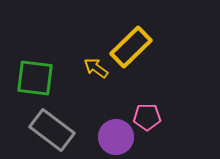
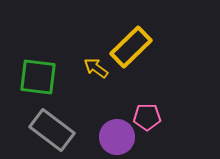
green square: moved 3 px right, 1 px up
purple circle: moved 1 px right
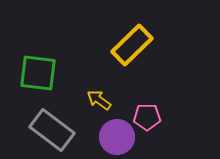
yellow rectangle: moved 1 px right, 2 px up
yellow arrow: moved 3 px right, 32 px down
green square: moved 4 px up
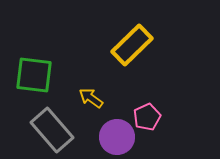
green square: moved 4 px left, 2 px down
yellow arrow: moved 8 px left, 2 px up
pink pentagon: rotated 24 degrees counterclockwise
gray rectangle: rotated 12 degrees clockwise
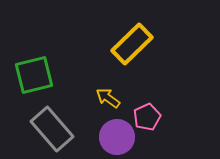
yellow rectangle: moved 1 px up
green square: rotated 21 degrees counterclockwise
yellow arrow: moved 17 px right
gray rectangle: moved 1 px up
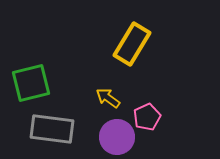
yellow rectangle: rotated 15 degrees counterclockwise
green square: moved 3 px left, 8 px down
gray rectangle: rotated 42 degrees counterclockwise
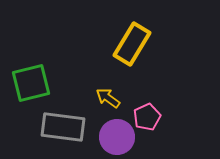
gray rectangle: moved 11 px right, 2 px up
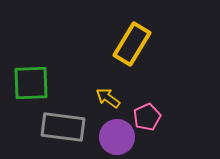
green square: rotated 12 degrees clockwise
